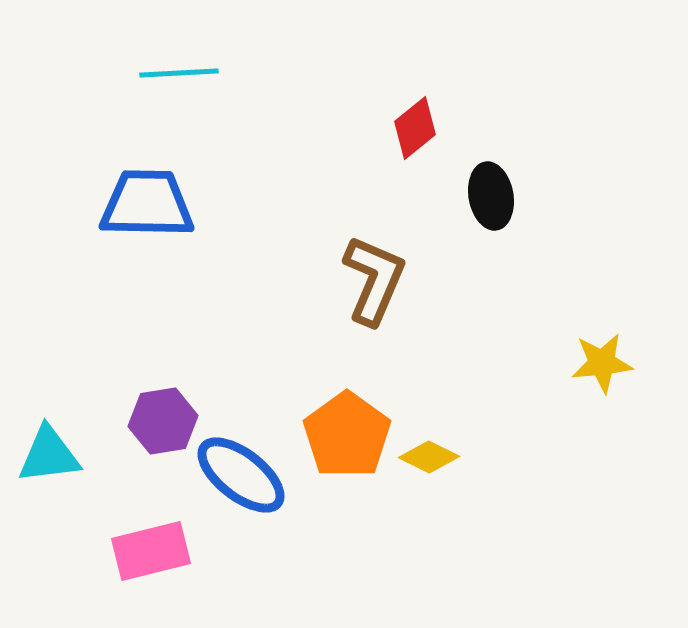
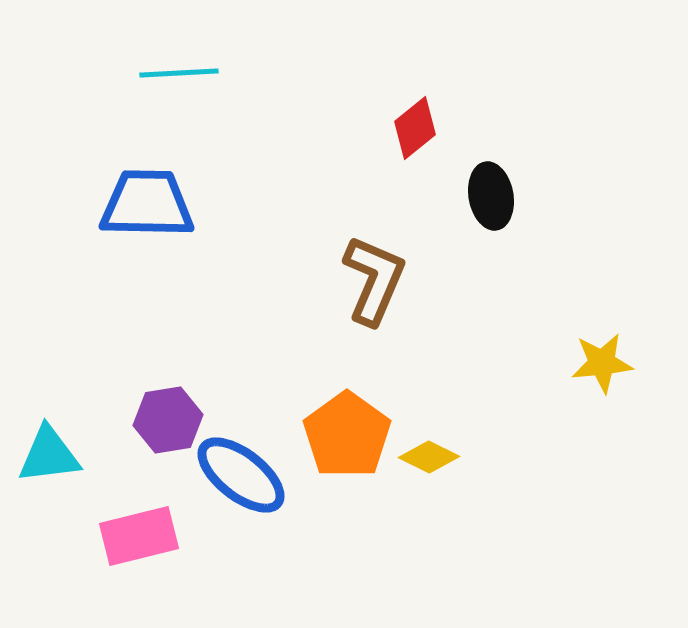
purple hexagon: moved 5 px right, 1 px up
pink rectangle: moved 12 px left, 15 px up
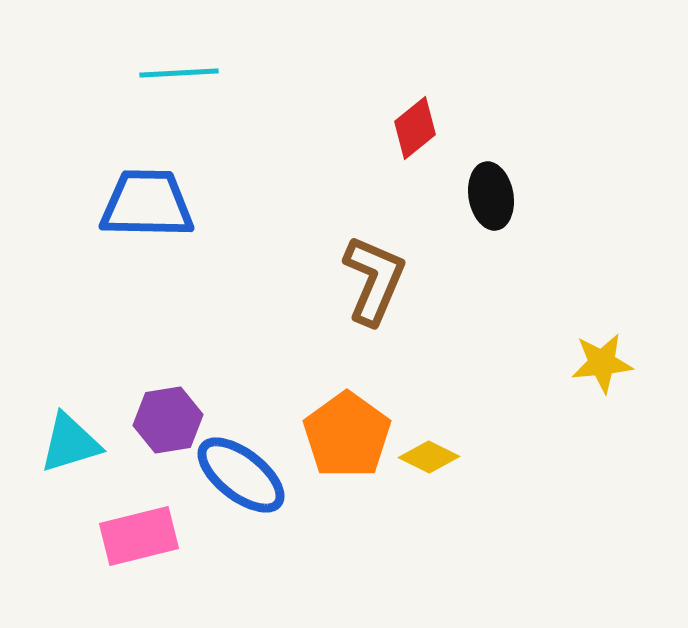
cyan triangle: moved 21 px right, 12 px up; rotated 10 degrees counterclockwise
